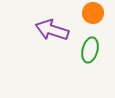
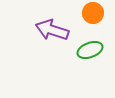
green ellipse: rotated 55 degrees clockwise
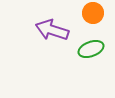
green ellipse: moved 1 px right, 1 px up
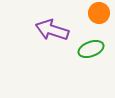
orange circle: moved 6 px right
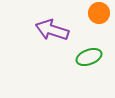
green ellipse: moved 2 px left, 8 px down
